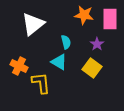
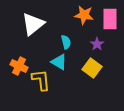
yellow L-shape: moved 3 px up
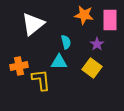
pink rectangle: moved 1 px down
cyan triangle: rotated 30 degrees counterclockwise
orange cross: rotated 36 degrees counterclockwise
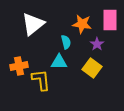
orange star: moved 2 px left, 9 px down
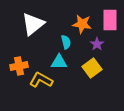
yellow square: rotated 18 degrees clockwise
yellow L-shape: rotated 55 degrees counterclockwise
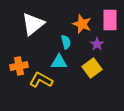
orange star: rotated 12 degrees clockwise
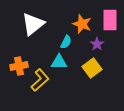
cyan semicircle: rotated 40 degrees clockwise
yellow L-shape: moved 1 px left; rotated 110 degrees clockwise
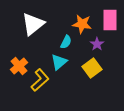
orange star: rotated 12 degrees counterclockwise
cyan triangle: rotated 42 degrees counterclockwise
orange cross: rotated 30 degrees counterclockwise
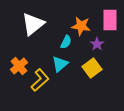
orange star: moved 1 px left, 2 px down
cyan triangle: moved 1 px right, 2 px down
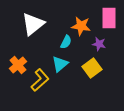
pink rectangle: moved 1 px left, 2 px up
purple star: moved 2 px right; rotated 24 degrees counterclockwise
orange cross: moved 1 px left, 1 px up
